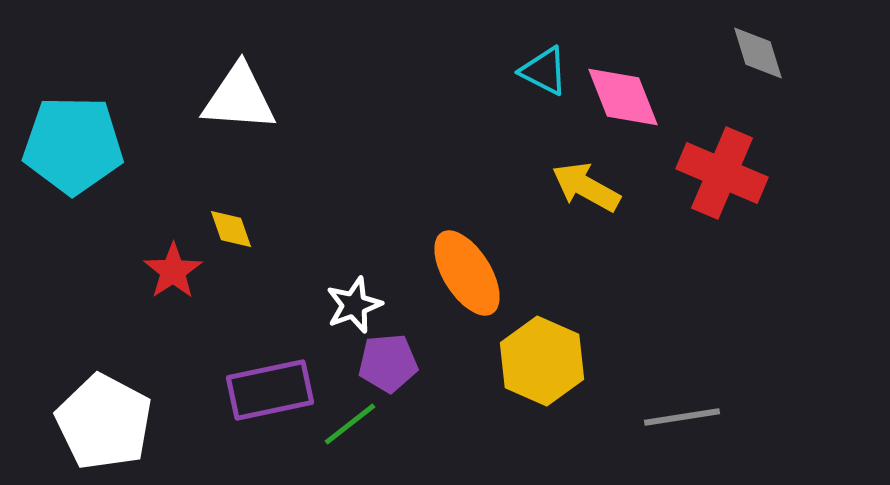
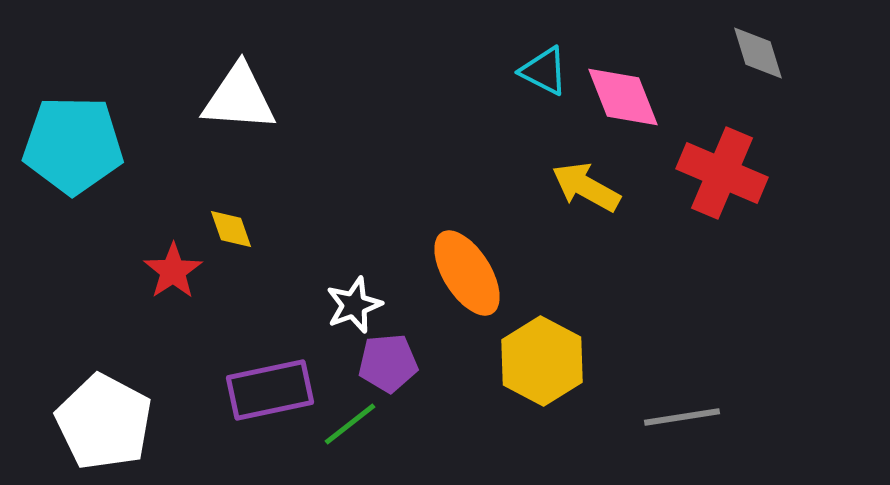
yellow hexagon: rotated 4 degrees clockwise
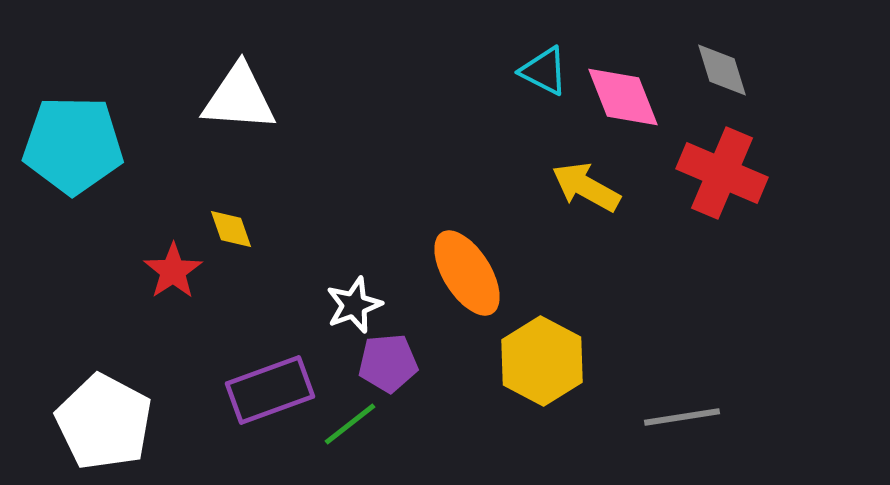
gray diamond: moved 36 px left, 17 px down
purple rectangle: rotated 8 degrees counterclockwise
